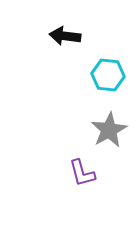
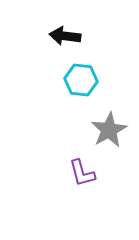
cyan hexagon: moved 27 px left, 5 px down
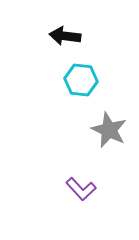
gray star: rotated 18 degrees counterclockwise
purple L-shape: moved 1 px left, 16 px down; rotated 28 degrees counterclockwise
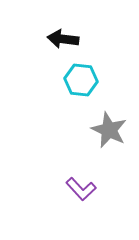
black arrow: moved 2 px left, 3 px down
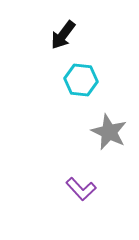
black arrow: moved 4 px up; rotated 60 degrees counterclockwise
gray star: moved 2 px down
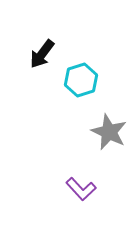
black arrow: moved 21 px left, 19 px down
cyan hexagon: rotated 24 degrees counterclockwise
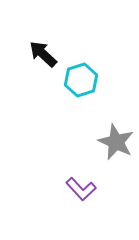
black arrow: moved 1 px right; rotated 96 degrees clockwise
gray star: moved 7 px right, 10 px down
